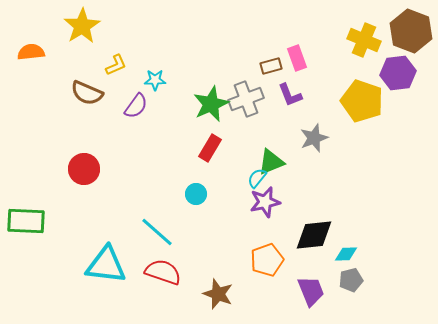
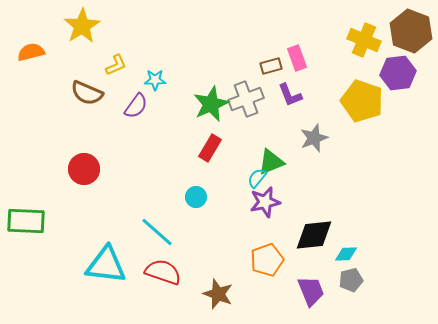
orange semicircle: rotated 8 degrees counterclockwise
cyan circle: moved 3 px down
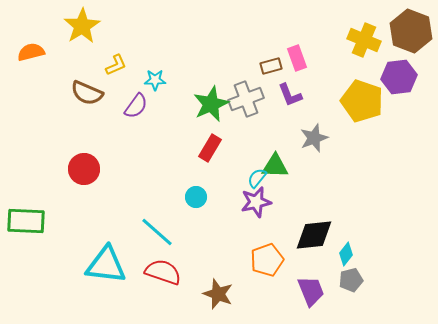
purple hexagon: moved 1 px right, 4 px down
green triangle: moved 4 px right, 4 px down; rotated 24 degrees clockwise
purple star: moved 9 px left
cyan diamond: rotated 50 degrees counterclockwise
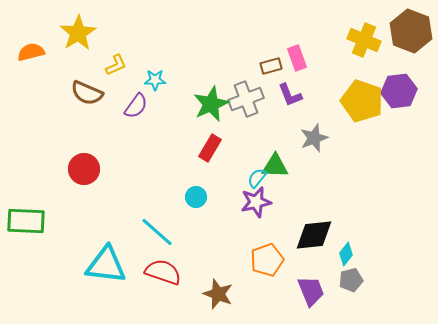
yellow star: moved 4 px left, 7 px down
purple hexagon: moved 14 px down
